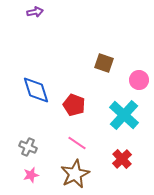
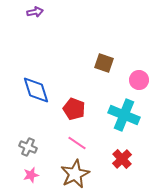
red pentagon: moved 4 px down
cyan cross: rotated 20 degrees counterclockwise
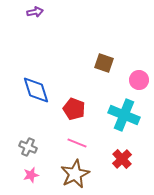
pink line: rotated 12 degrees counterclockwise
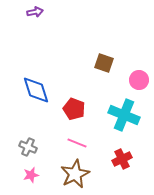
red cross: rotated 18 degrees clockwise
